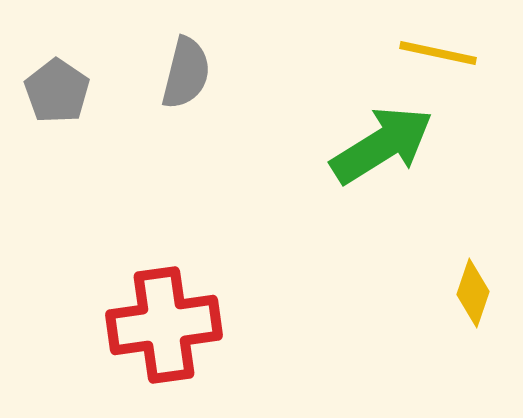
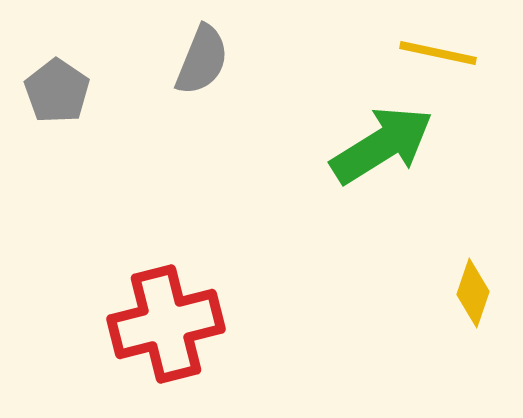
gray semicircle: moved 16 px right, 13 px up; rotated 8 degrees clockwise
red cross: moved 2 px right, 1 px up; rotated 6 degrees counterclockwise
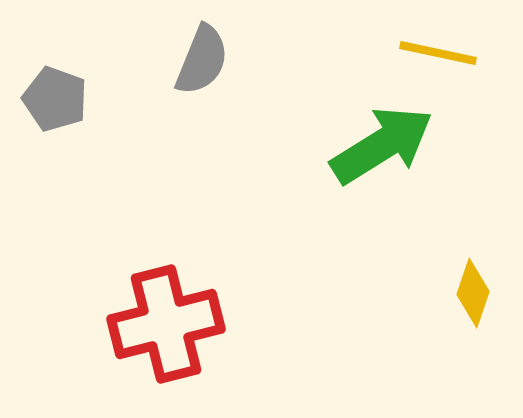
gray pentagon: moved 2 px left, 8 px down; rotated 14 degrees counterclockwise
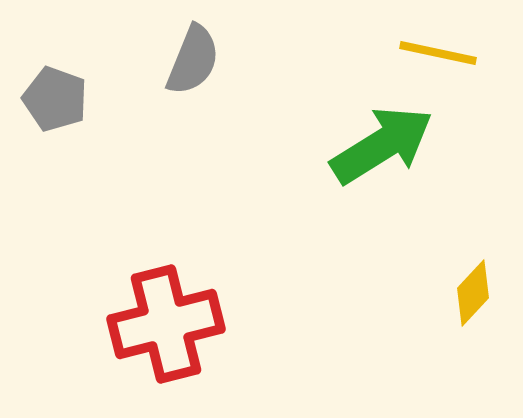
gray semicircle: moved 9 px left
yellow diamond: rotated 24 degrees clockwise
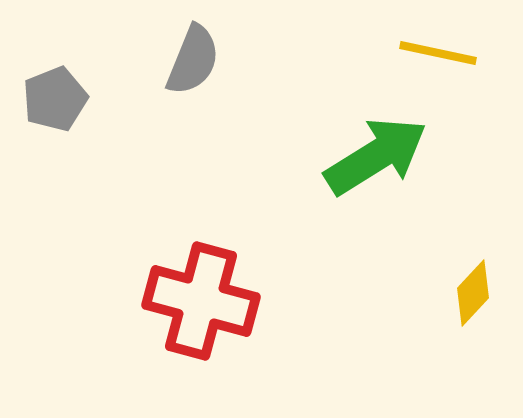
gray pentagon: rotated 30 degrees clockwise
green arrow: moved 6 px left, 11 px down
red cross: moved 35 px right, 23 px up; rotated 29 degrees clockwise
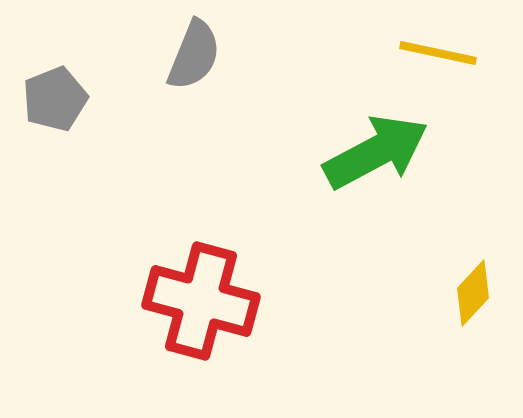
gray semicircle: moved 1 px right, 5 px up
green arrow: moved 4 px up; rotated 4 degrees clockwise
